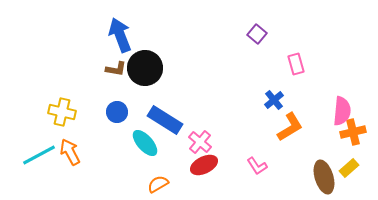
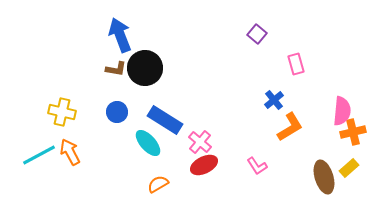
cyan ellipse: moved 3 px right
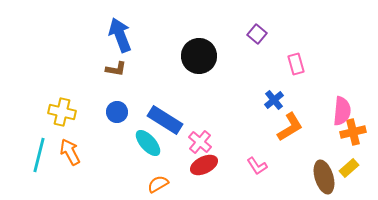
black circle: moved 54 px right, 12 px up
cyan line: rotated 48 degrees counterclockwise
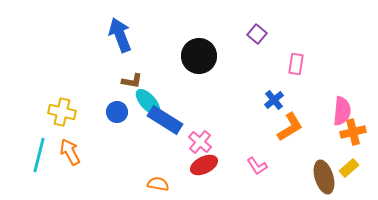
pink rectangle: rotated 25 degrees clockwise
brown L-shape: moved 16 px right, 12 px down
cyan ellipse: moved 41 px up
orange semicircle: rotated 40 degrees clockwise
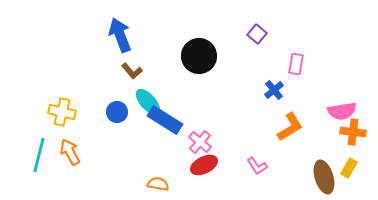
brown L-shape: moved 10 px up; rotated 40 degrees clockwise
blue cross: moved 10 px up
pink semicircle: rotated 76 degrees clockwise
orange cross: rotated 20 degrees clockwise
yellow rectangle: rotated 18 degrees counterclockwise
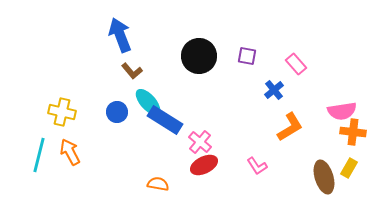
purple square: moved 10 px left, 22 px down; rotated 30 degrees counterclockwise
pink rectangle: rotated 50 degrees counterclockwise
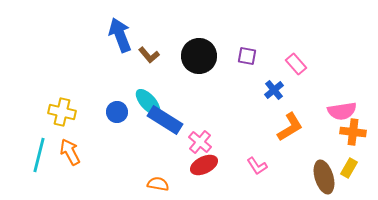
brown L-shape: moved 17 px right, 16 px up
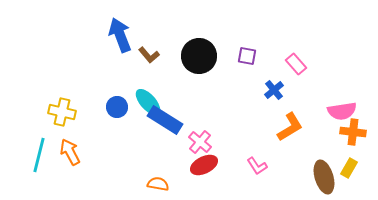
blue circle: moved 5 px up
